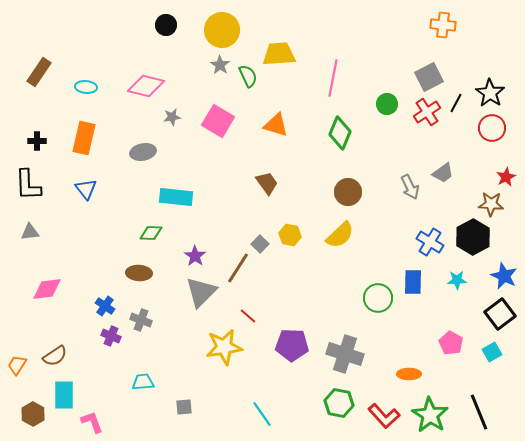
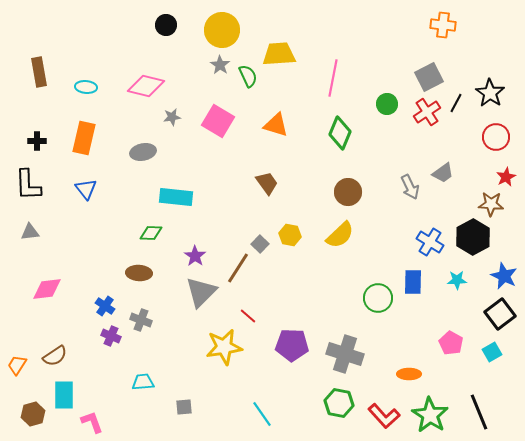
brown rectangle at (39, 72): rotated 44 degrees counterclockwise
red circle at (492, 128): moved 4 px right, 9 px down
brown hexagon at (33, 414): rotated 15 degrees clockwise
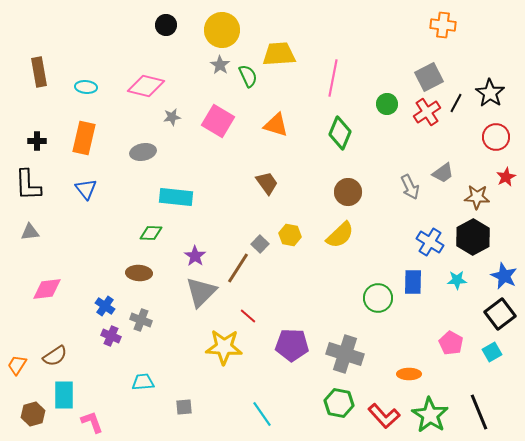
brown star at (491, 204): moved 14 px left, 7 px up
yellow star at (224, 347): rotated 12 degrees clockwise
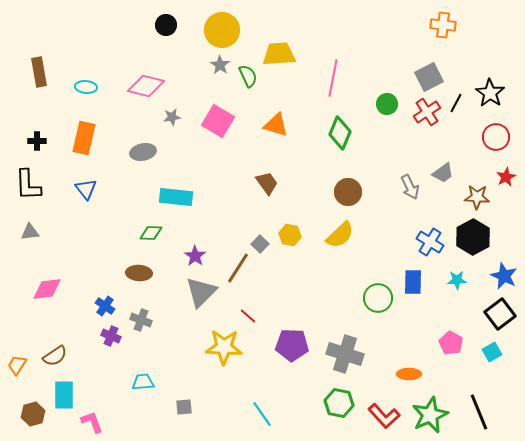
green star at (430, 415): rotated 15 degrees clockwise
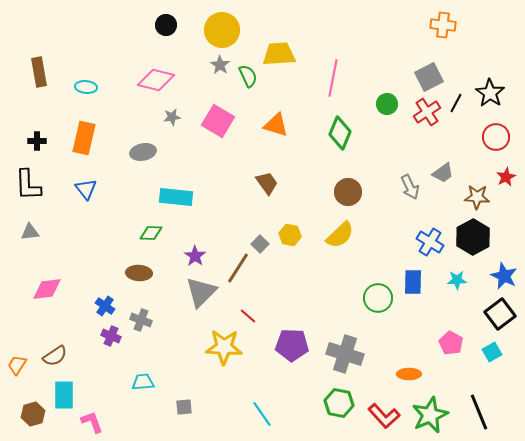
pink diamond at (146, 86): moved 10 px right, 6 px up
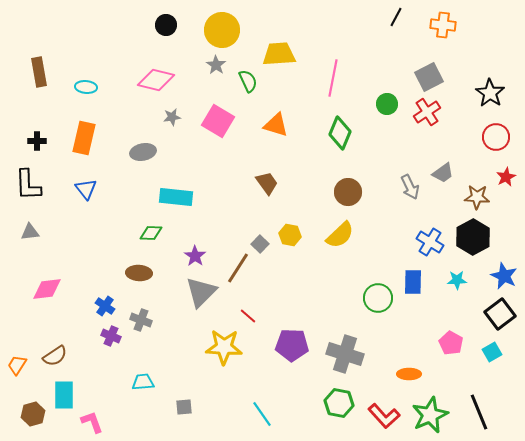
gray star at (220, 65): moved 4 px left
green semicircle at (248, 76): moved 5 px down
black line at (456, 103): moved 60 px left, 86 px up
